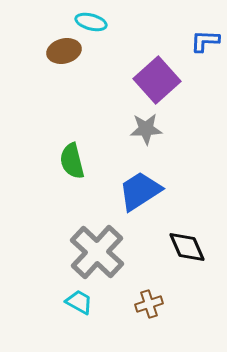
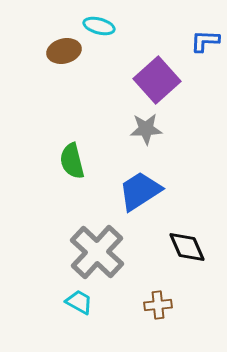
cyan ellipse: moved 8 px right, 4 px down
brown cross: moved 9 px right, 1 px down; rotated 12 degrees clockwise
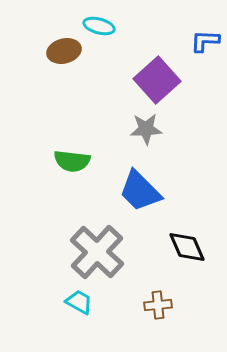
green semicircle: rotated 69 degrees counterclockwise
blue trapezoid: rotated 102 degrees counterclockwise
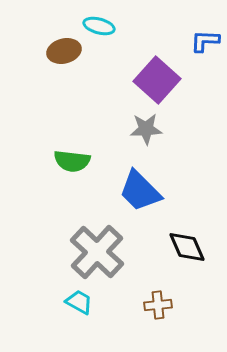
purple square: rotated 6 degrees counterclockwise
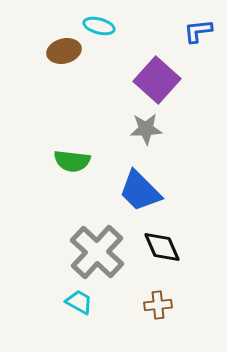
blue L-shape: moved 7 px left, 10 px up; rotated 8 degrees counterclockwise
black diamond: moved 25 px left
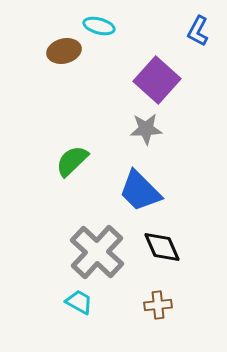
blue L-shape: rotated 56 degrees counterclockwise
green semicircle: rotated 129 degrees clockwise
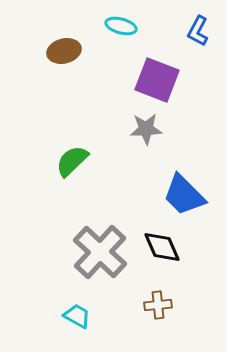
cyan ellipse: moved 22 px right
purple square: rotated 21 degrees counterclockwise
blue trapezoid: moved 44 px right, 4 px down
gray cross: moved 3 px right
cyan trapezoid: moved 2 px left, 14 px down
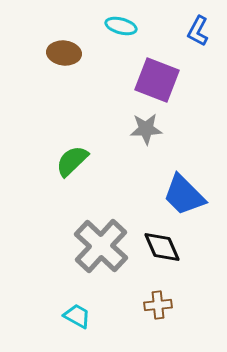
brown ellipse: moved 2 px down; rotated 20 degrees clockwise
gray cross: moved 1 px right, 6 px up
